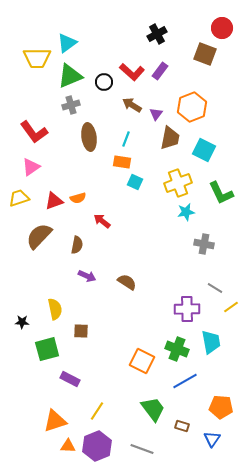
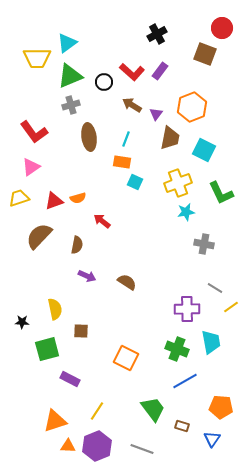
orange square at (142, 361): moved 16 px left, 3 px up
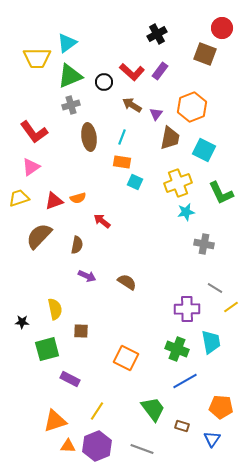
cyan line at (126, 139): moved 4 px left, 2 px up
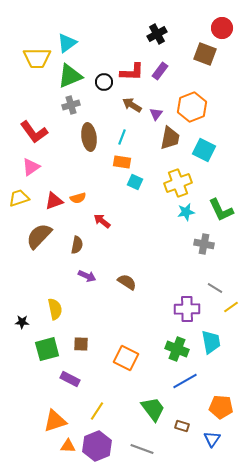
red L-shape at (132, 72): rotated 40 degrees counterclockwise
green L-shape at (221, 193): moved 17 px down
brown square at (81, 331): moved 13 px down
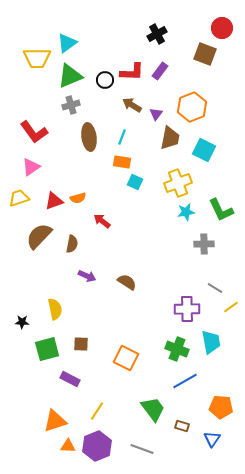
black circle at (104, 82): moved 1 px right, 2 px up
gray cross at (204, 244): rotated 12 degrees counterclockwise
brown semicircle at (77, 245): moved 5 px left, 1 px up
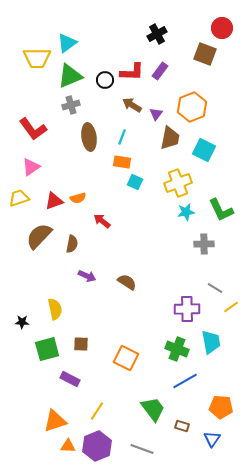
red L-shape at (34, 132): moved 1 px left, 3 px up
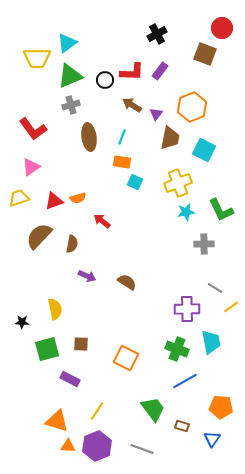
orange triangle at (55, 421): moved 2 px right; rotated 35 degrees clockwise
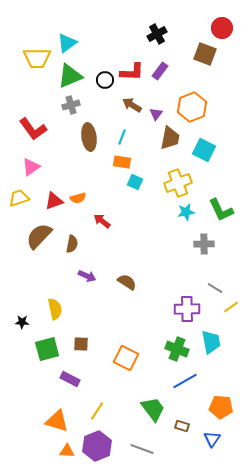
orange triangle at (68, 446): moved 1 px left, 5 px down
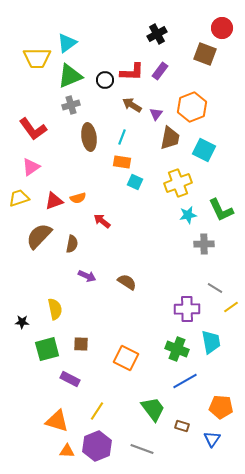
cyan star at (186, 212): moved 2 px right, 3 px down
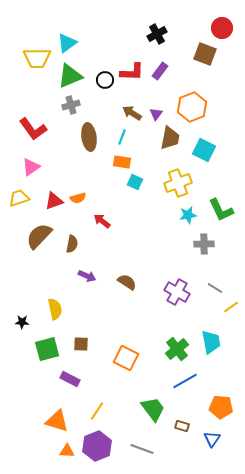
brown arrow at (132, 105): moved 8 px down
purple cross at (187, 309): moved 10 px left, 17 px up; rotated 30 degrees clockwise
green cross at (177, 349): rotated 30 degrees clockwise
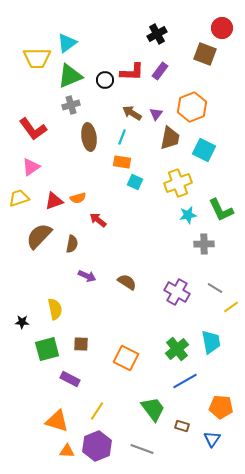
red arrow at (102, 221): moved 4 px left, 1 px up
